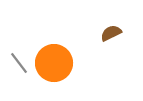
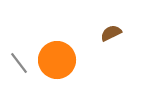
orange circle: moved 3 px right, 3 px up
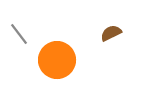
gray line: moved 29 px up
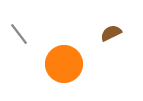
orange circle: moved 7 px right, 4 px down
